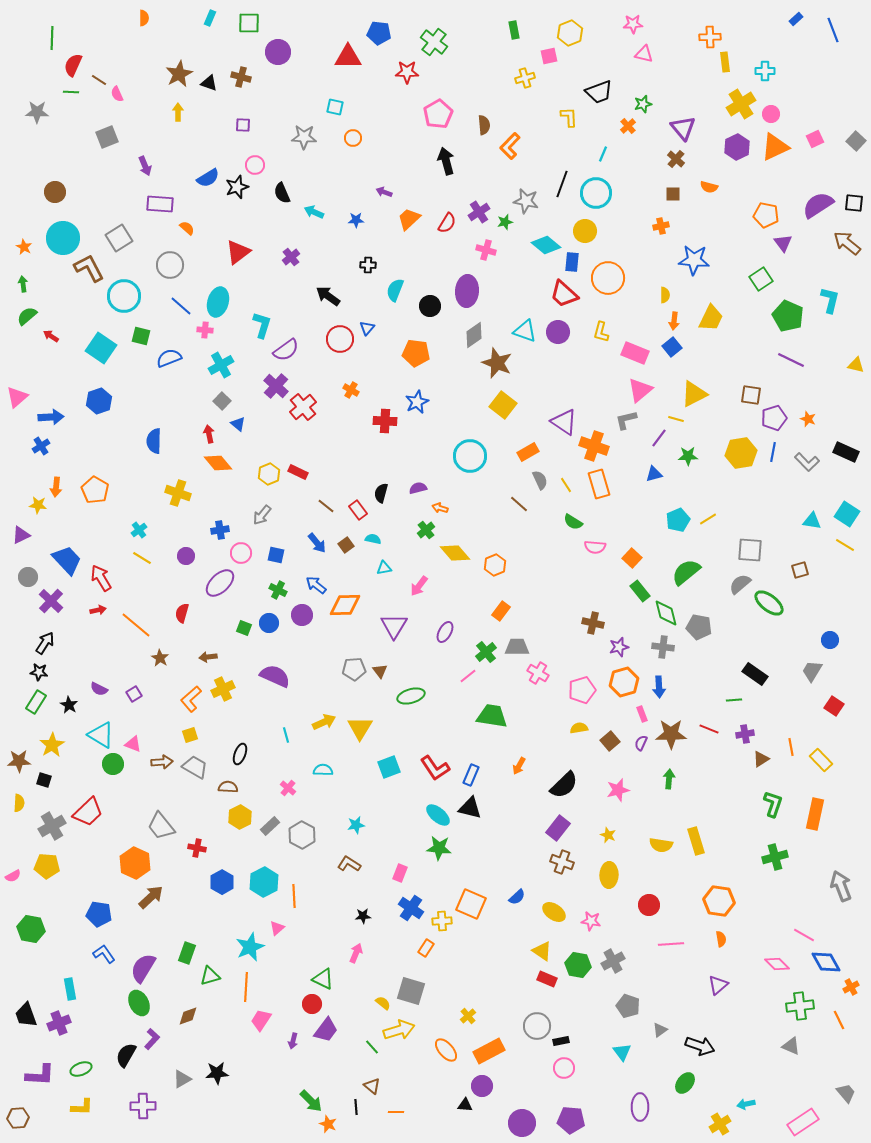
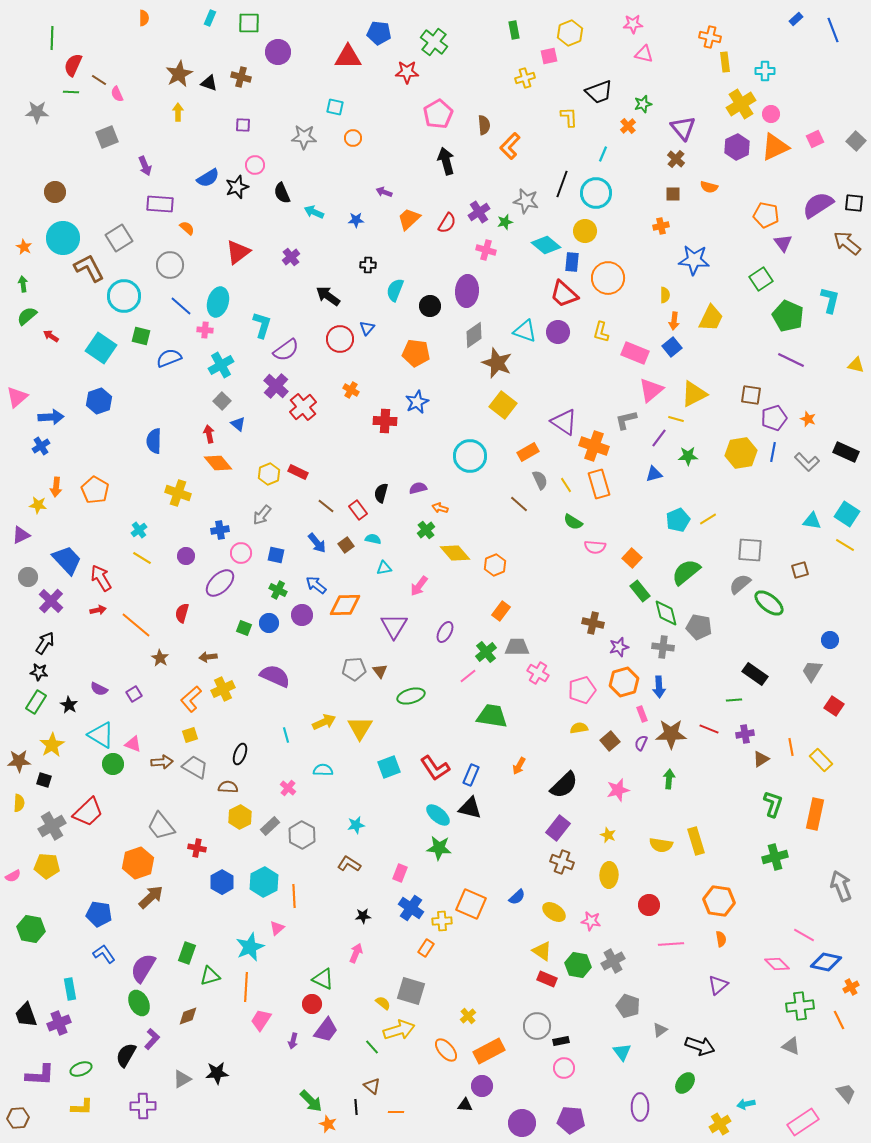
orange cross at (710, 37): rotated 15 degrees clockwise
pink triangle at (640, 390): moved 11 px right
orange hexagon at (135, 863): moved 3 px right; rotated 16 degrees clockwise
blue diamond at (826, 962): rotated 48 degrees counterclockwise
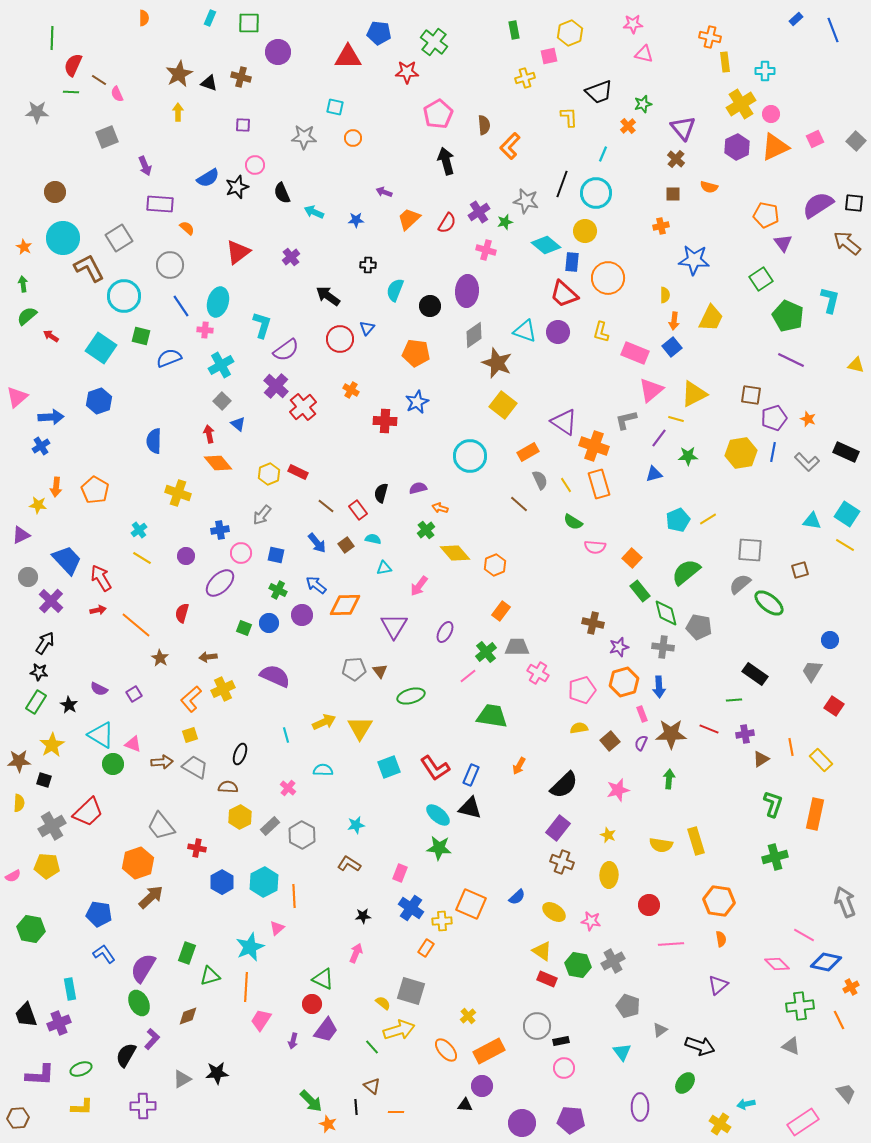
blue line at (181, 306): rotated 15 degrees clockwise
gray arrow at (841, 886): moved 4 px right, 16 px down
yellow cross at (720, 1124): rotated 25 degrees counterclockwise
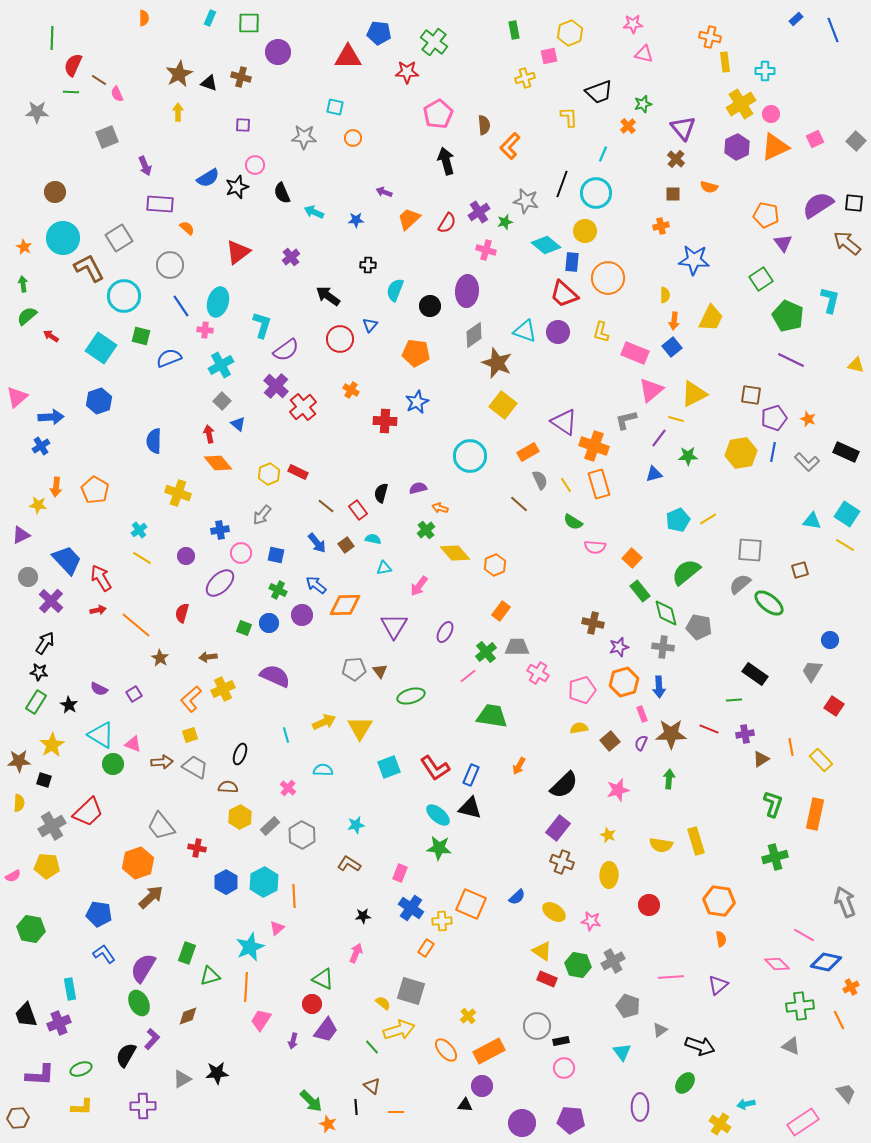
blue triangle at (367, 328): moved 3 px right, 3 px up
blue hexagon at (222, 882): moved 4 px right
pink line at (671, 944): moved 33 px down
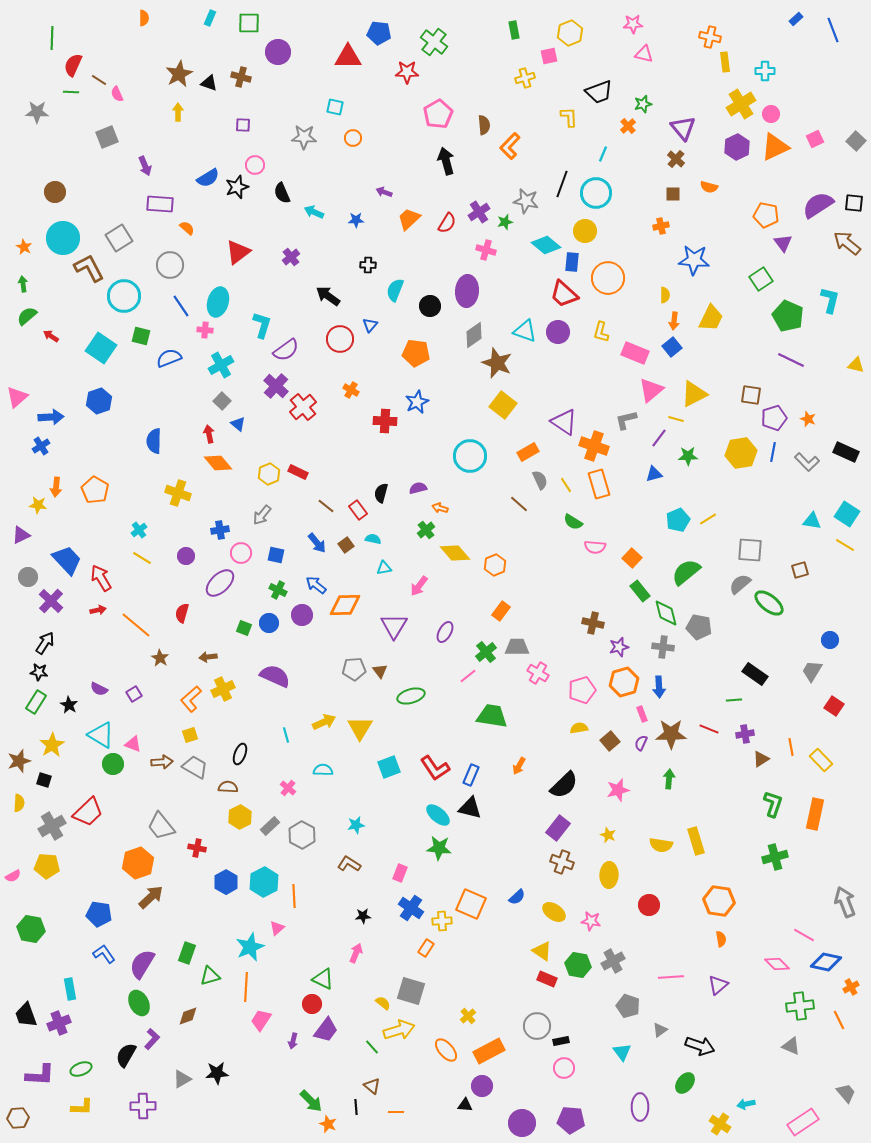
brown star at (19, 761): rotated 15 degrees counterclockwise
purple semicircle at (143, 968): moved 1 px left, 4 px up
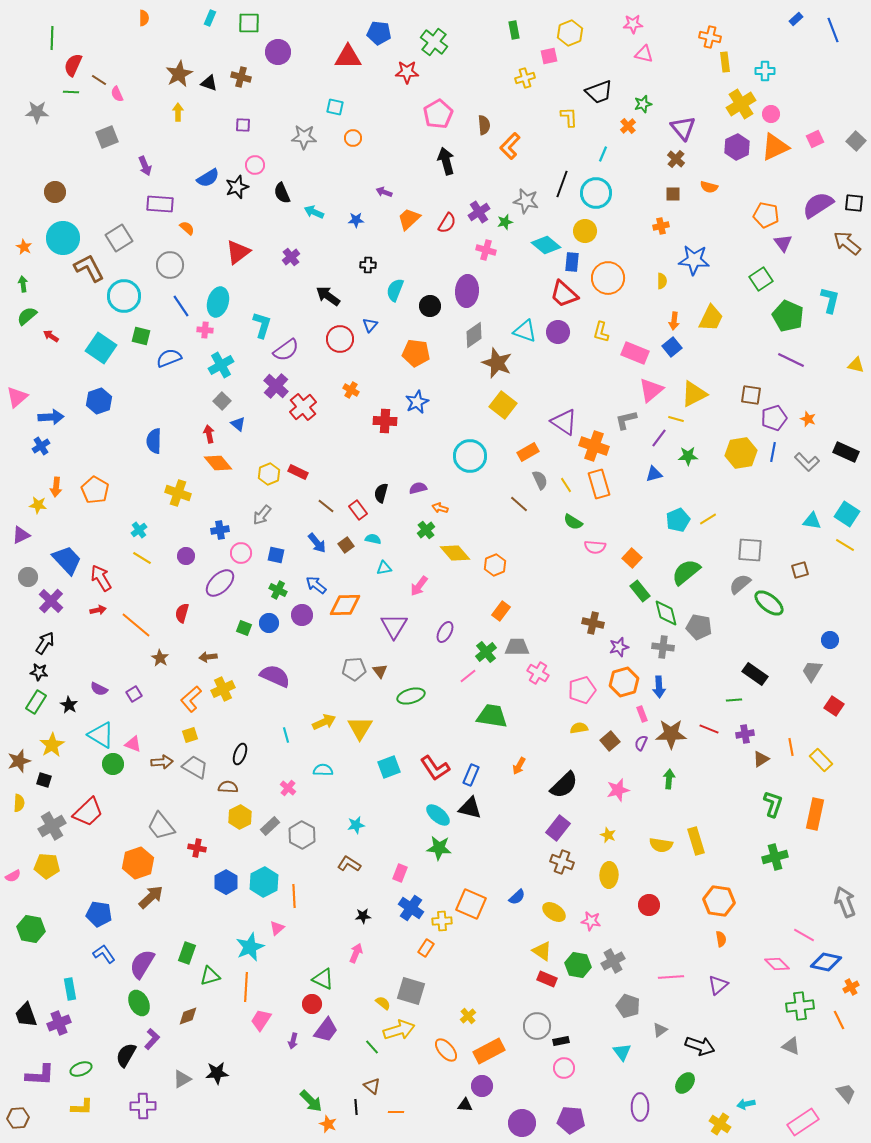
yellow semicircle at (665, 295): moved 3 px left, 14 px up
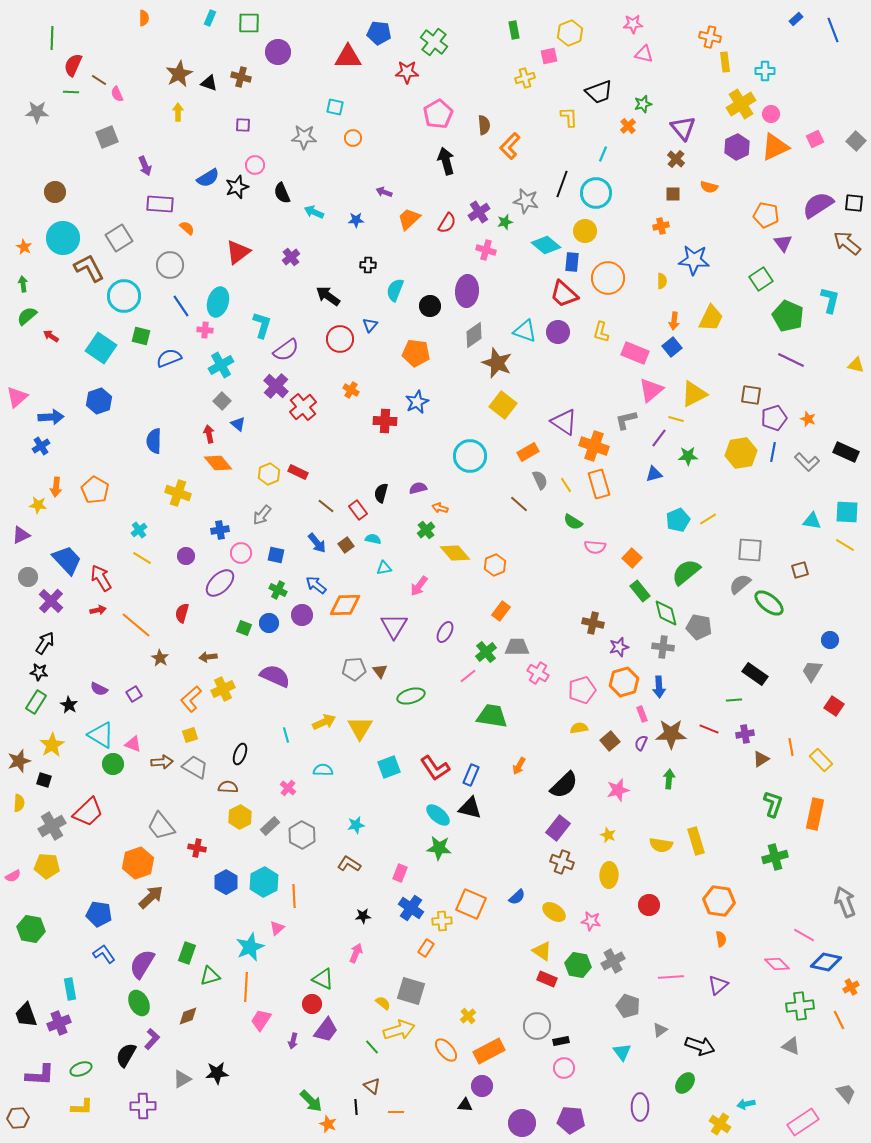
cyan square at (847, 514): moved 2 px up; rotated 30 degrees counterclockwise
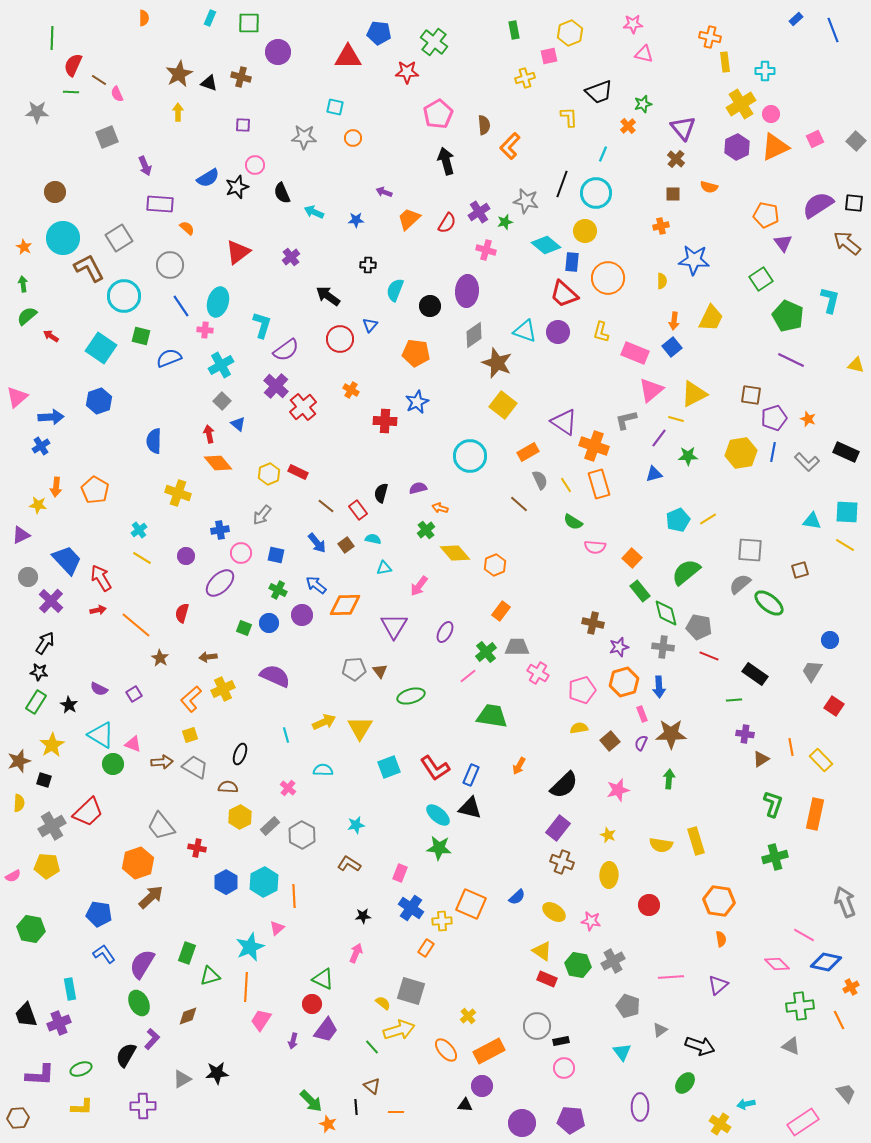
red line at (709, 729): moved 73 px up
purple cross at (745, 734): rotated 18 degrees clockwise
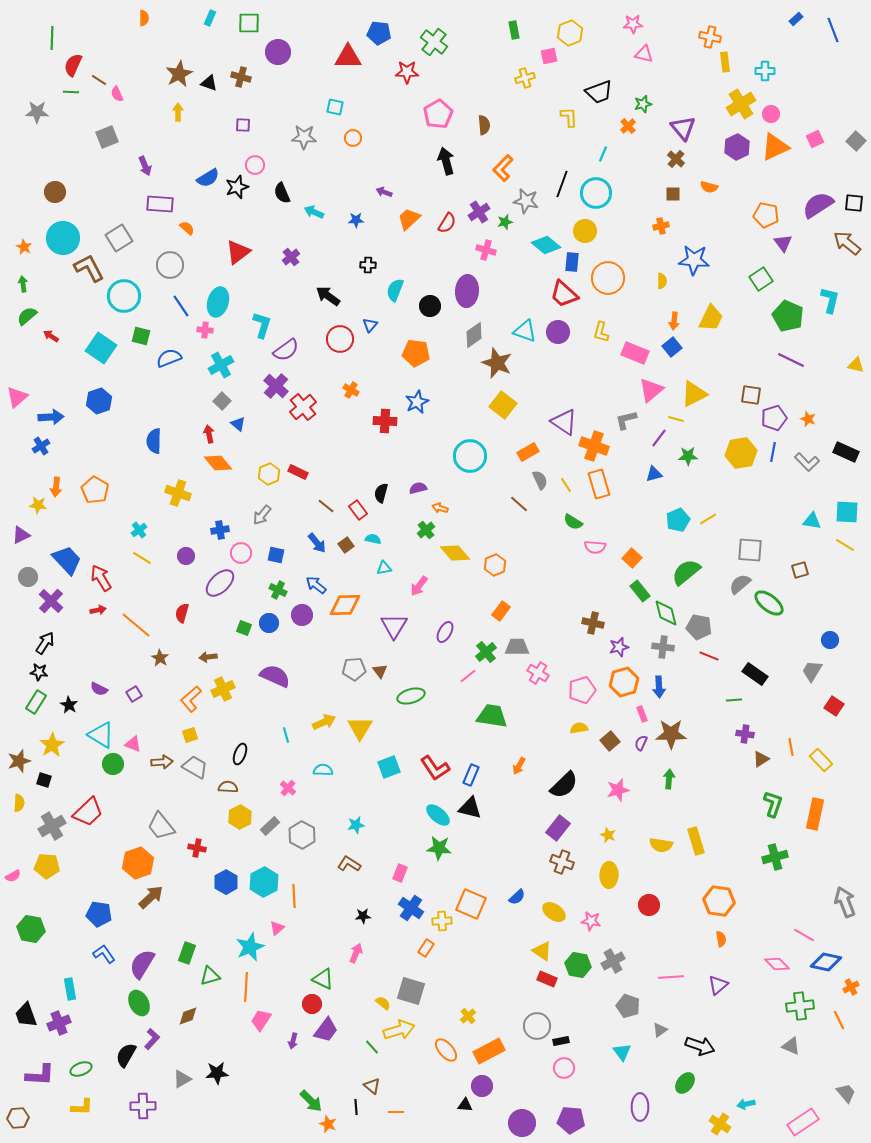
orange L-shape at (510, 146): moved 7 px left, 22 px down
